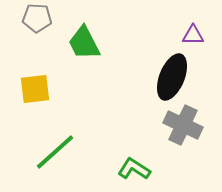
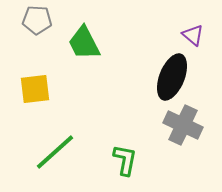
gray pentagon: moved 2 px down
purple triangle: rotated 40 degrees clockwise
green L-shape: moved 9 px left, 9 px up; rotated 68 degrees clockwise
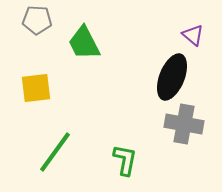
yellow square: moved 1 px right, 1 px up
gray cross: moved 1 px right, 1 px up; rotated 15 degrees counterclockwise
green line: rotated 12 degrees counterclockwise
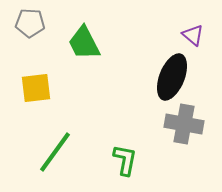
gray pentagon: moved 7 px left, 3 px down
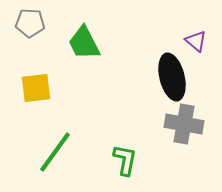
purple triangle: moved 3 px right, 6 px down
black ellipse: rotated 36 degrees counterclockwise
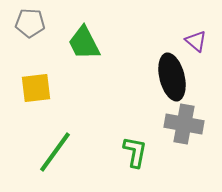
green L-shape: moved 10 px right, 8 px up
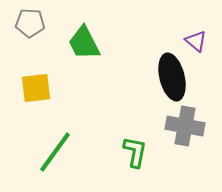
gray cross: moved 1 px right, 2 px down
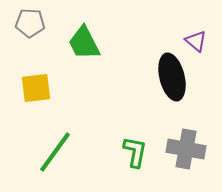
gray cross: moved 1 px right, 23 px down
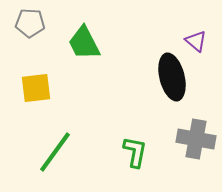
gray cross: moved 10 px right, 10 px up
